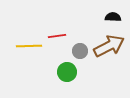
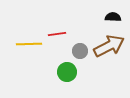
red line: moved 2 px up
yellow line: moved 2 px up
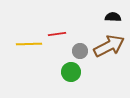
green circle: moved 4 px right
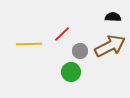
red line: moved 5 px right; rotated 36 degrees counterclockwise
brown arrow: moved 1 px right
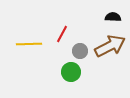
red line: rotated 18 degrees counterclockwise
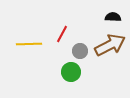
brown arrow: moved 1 px up
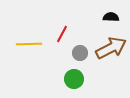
black semicircle: moved 2 px left
brown arrow: moved 1 px right, 3 px down
gray circle: moved 2 px down
green circle: moved 3 px right, 7 px down
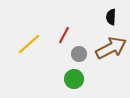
black semicircle: rotated 91 degrees counterclockwise
red line: moved 2 px right, 1 px down
yellow line: rotated 40 degrees counterclockwise
gray circle: moved 1 px left, 1 px down
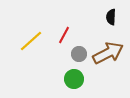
yellow line: moved 2 px right, 3 px up
brown arrow: moved 3 px left, 5 px down
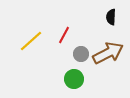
gray circle: moved 2 px right
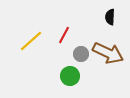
black semicircle: moved 1 px left
brown arrow: rotated 52 degrees clockwise
green circle: moved 4 px left, 3 px up
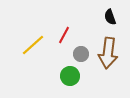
black semicircle: rotated 21 degrees counterclockwise
yellow line: moved 2 px right, 4 px down
brown arrow: rotated 72 degrees clockwise
